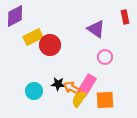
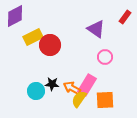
red rectangle: rotated 48 degrees clockwise
black star: moved 6 px left
cyan circle: moved 2 px right
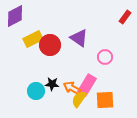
purple triangle: moved 17 px left, 9 px down
yellow rectangle: moved 2 px down
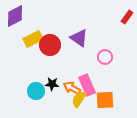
red rectangle: moved 2 px right
pink rectangle: rotated 55 degrees counterclockwise
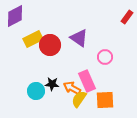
pink rectangle: moved 4 px up
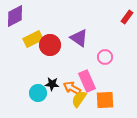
cyan circle: moved 2 px right, 2 px down
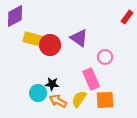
yellow rectangle: rotated 42 degrees clockwise
pink rectangle: moved 4 px right, 2 px up
orange arrow: moved 14 px left, 13 px down
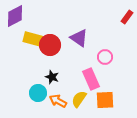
black star: moved 7 px up; rotated 16 degrees clockwise
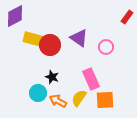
pink circle: moved 1 px right, 10 px up
yellow semicircle: moved 1 px up
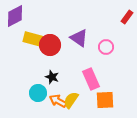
yellow semicircle: moved 8 px left, 2 px down
